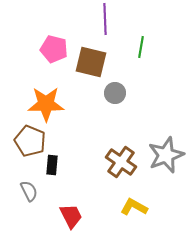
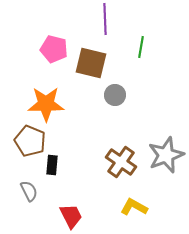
brown square: moved 1 px down
gray circle: moved 2 px down
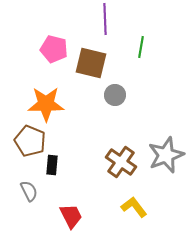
yellow L-shape: rotated 24 degrees clockwise
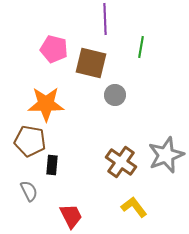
brown pentagon: rotated 12 degrees counterclockwise
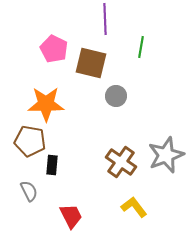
pink pentagon: rotated 12 degrees clockwise
gray circle: moved 1 px right, 1 px down
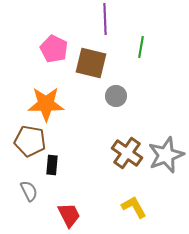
brown cross: moved 6 px right, 9 px up
yellow L-shape: rotated 8 degrees clockwise
red trapezoid: moved 2 px left, 1 px up
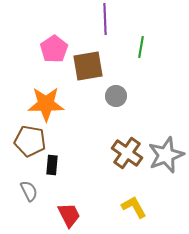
pink pentagon: rotated 12 degrees clockwise
brown square: moved 3 px left, 3 px down; rotated 24 degrees counterclockwise
